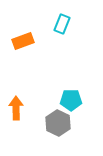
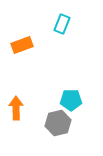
orange rectangle: moved 1 px left, 4 px down
gray hexagon: rotated 20 degrees clockwise
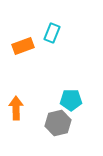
cyan rectangle: moved 10 px left, 9 px down
orange rectangle: moved 1 px right, 1 px down
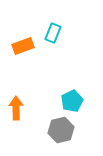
cyan rectangle: moved 1 px right
cyan pentagon: moved 1 px right, 1 px down; rotated 25 degrees counterclockwise
gray hexagon: moved 3 px right, 7 px down
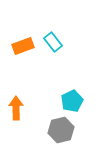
cyan rectangle: moved 9 px down; rotated 60 degrees counterclockwise
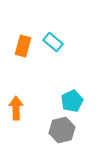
cyan rectangle: rotated 12 degrees counterclockwise
orange rectangle: rotated 55 degrees counterclockwise
gray hexagon: moved 1 px right
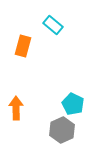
cyan rectangle: moved 17 px up
cyan pentagon: moved 1 px right, 3 px down; rotated 20 degrees counterclockwise
gray hexagon: rotated 10 degrees counterclockwise
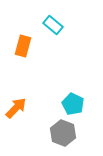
orange arrow: rotated 45 degrees clockwise
gray hexagon: moved 1 px right, 3 px down; rotated 15 degrees counterclockwise
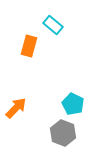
orange rectangle: moved 6 px right
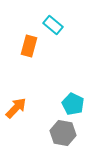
gray hexagon: rotated 10 degrees counterclockwise
